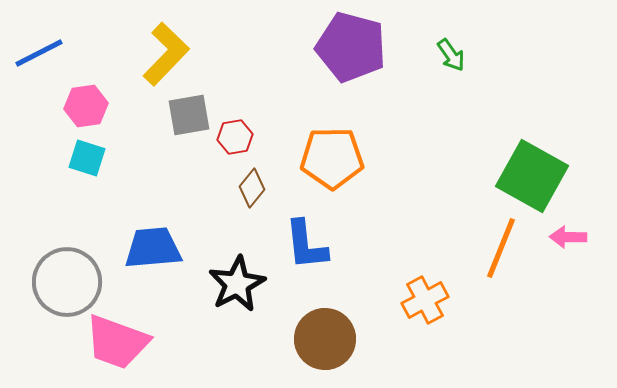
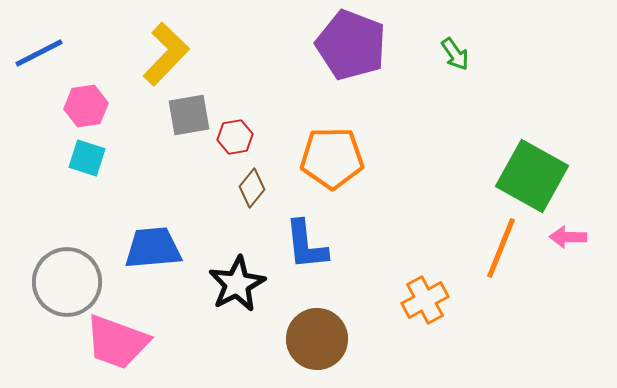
purple pentagon: moved 2 px up; rotated 6 degrees clockwise
green arrow: moved 4 px right, 1 px up
brown circle: moved 8 px left
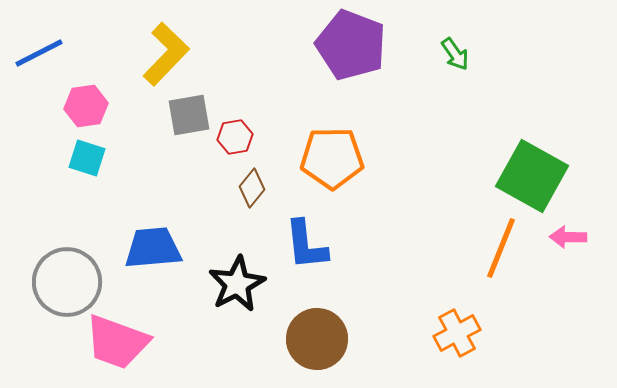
orange cross: moved 32 px right, 33 px down
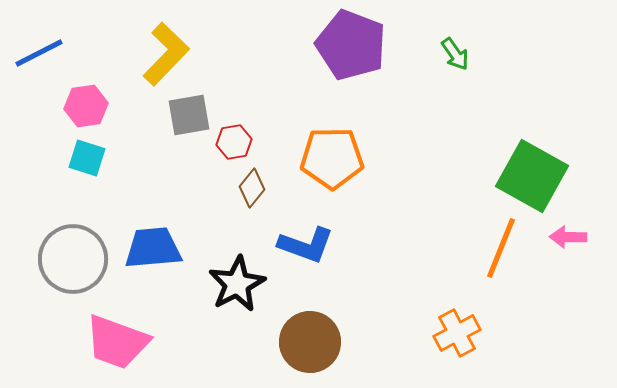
red hexagon: moved 1 px left, 5 px down
blue L-shape: rotated 64 degrees counterclockwise
gray circle: moved 6 px right, 23 px up
brown circle: moved 7 px left, 3 px down
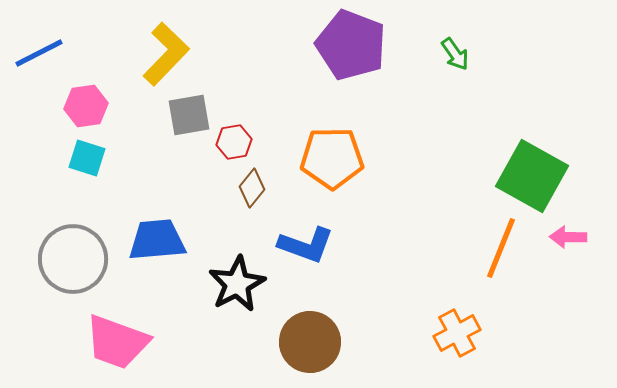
blue trapezoid: moved 4 px right, 8 px up
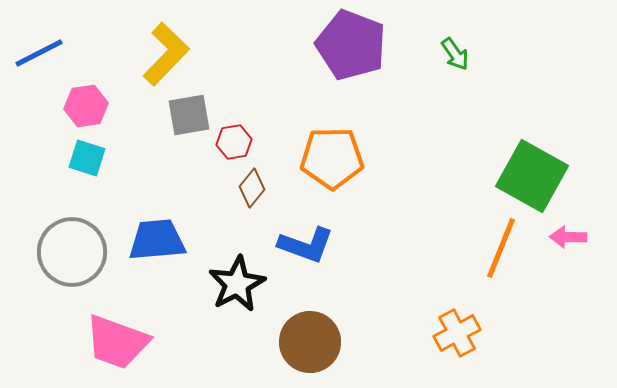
gray circle: moved 1 px left, 7 px up
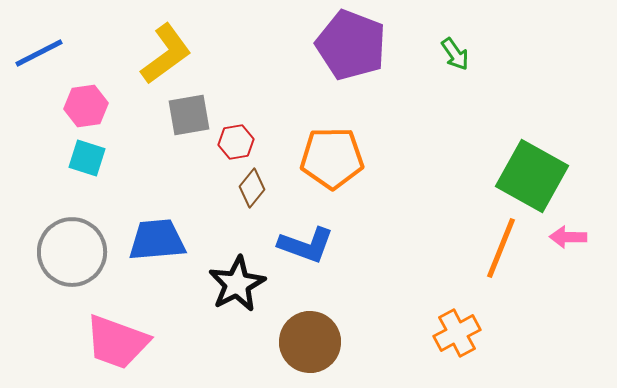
yellow L-shape: rotated 10 degrees clockwise
red hexagon: moved 2 px right
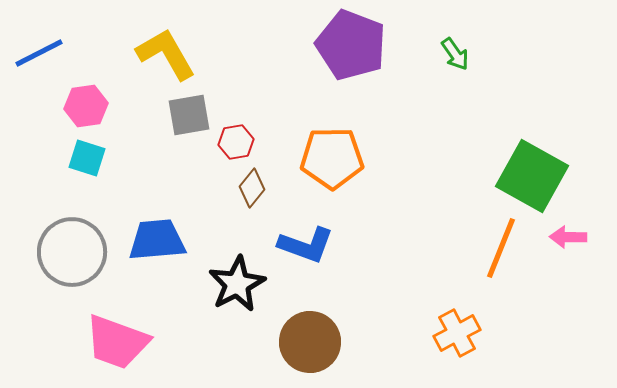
yellow L-shape: rotated 84 degrees counterclockwise
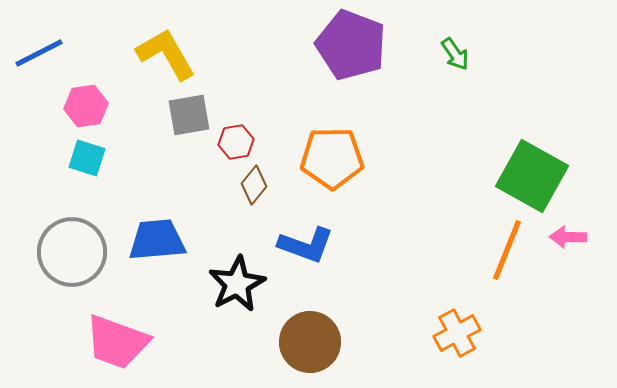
brown diamond: moved 2 px right, 3 px up
orange line: moved 6 px right, 2 px down
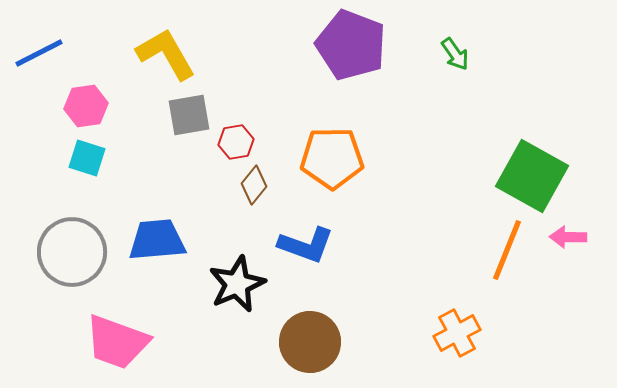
black star: rotated 4 degrees clockwise
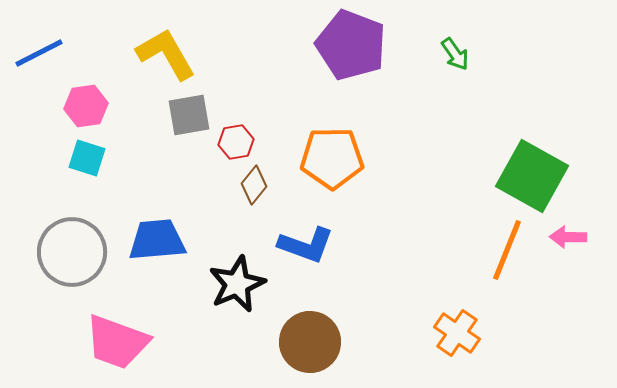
orange cross: rotated 27 degrees counterclockwise
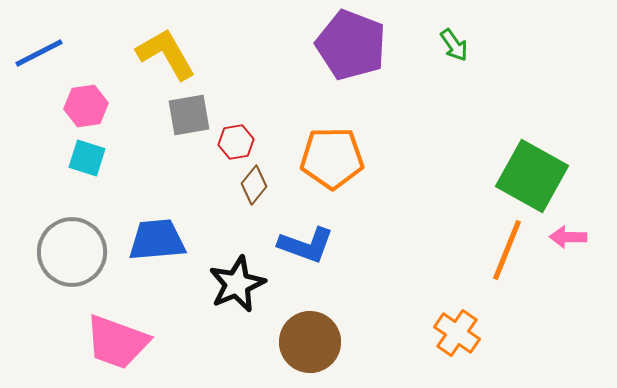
green arrow: moved 1 px left, 9 px up
